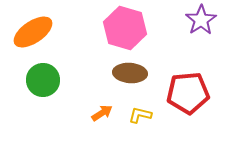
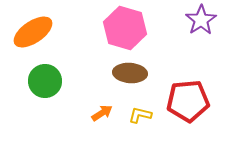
green circle: moved 2 px right, 1 px down
red pentagon: moved 8 px down
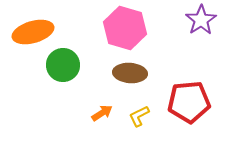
orange ellipse: rotated 18 degrees clockwise
green circle: moved 18 px right, 16 px up
red pentagon: moved 1 px right, 1 px down
yellow L-shape: moved 1 px left, 1 px down; rotated 40 degrees counterclockwise
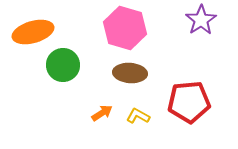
yellow L-shape: moved 1 px left; rotated 55 degrees clockwise
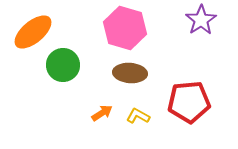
orange ellipse: rotated 24 degrees counterclockwise
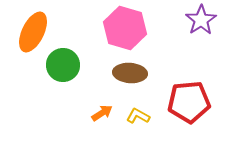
orange ellipse: rotated 24 degrees counterclockwise
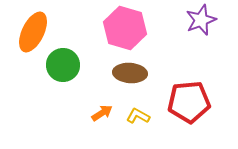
purple star: rotated 12 degrees clockwise
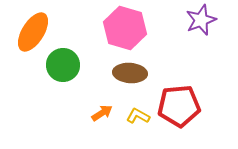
orange ellipse: rotated 6 degrees clockwise
red pentagon: moved 10 px left, 4 px down
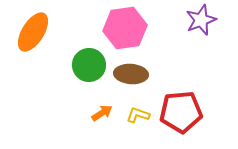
pink hexagon: rotated 24 degrees counterclockwise
green circle: moved 26 px right
brown ellipse: moved 1 px right, 1 px down
red pentagon: moved 2 px right, 6 px down
yellow L-shape: moved 1 px up; rotated 10 degrees counterclockwise
